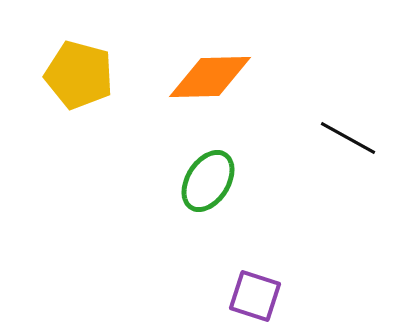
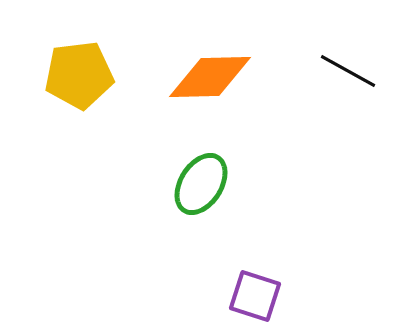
yellow pentagon: rotated 22 degrees counterclockwise
black line: moved 67 px up
green ellipse: moved 7 px left, 3 px down
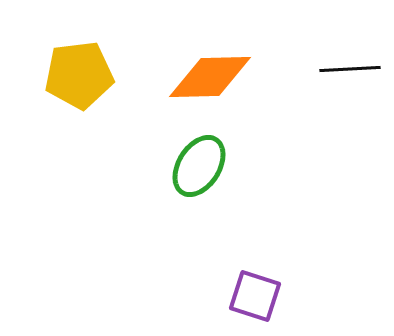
black line: moved 2 px right, 2 px up; rotated 32 degrees counterclockwise
green ellipse: moved 2 px left, 18 px up
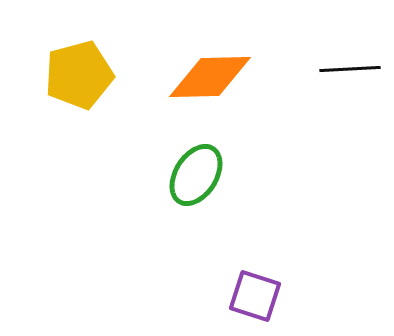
yellow pentagon: rotated 8 degrees counterclockwise
green ellipse: moved 3 px left, 9 px down
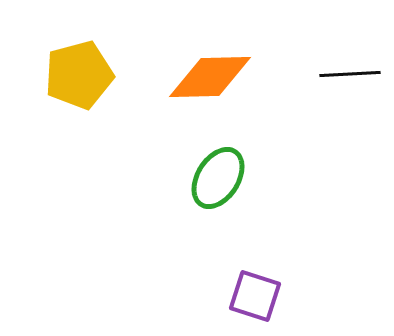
black line: moved 5 px down
green ellipse: moved 22 px right, 3 px down
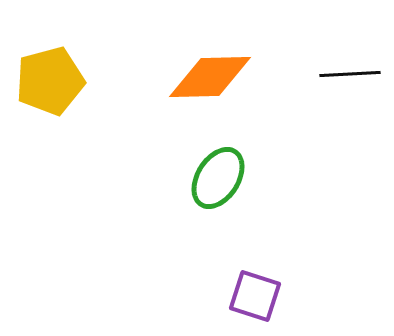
yellow pentagon: moved 29 px left, 6 px down
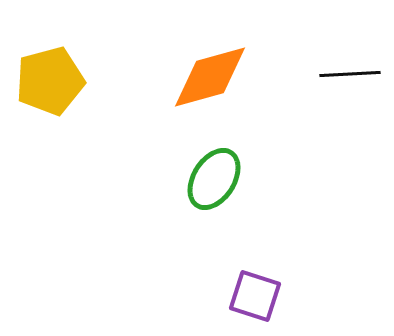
orange diamond: rotated 14 degrees counterclockwise
green ellipse: moved 4 px left, 1 px down
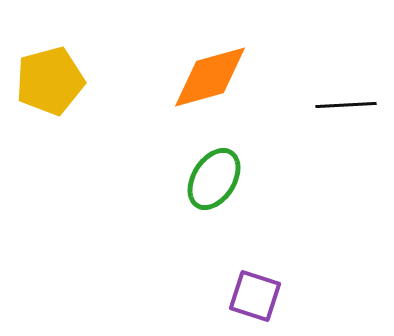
black line: moved 4 px left, 31 px down
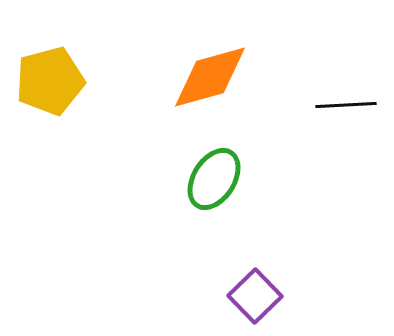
purple square: rotated 28 degrees clockwise
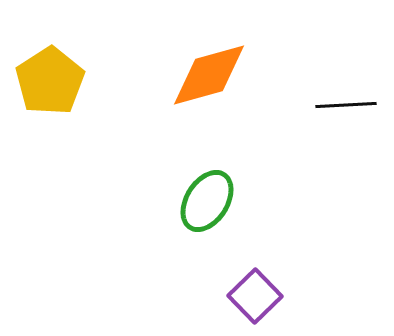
orange diamond: moved 1 px left, 2 px up
yellow pentagon: rotated 18 degrees counterclockwise
green ellipse: moved 7 px left, 22 px down
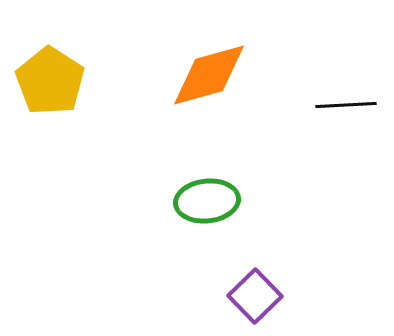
yellow pentagon: rotated 6 degrees counterclockwise
green ellipse: rotated 52 degrees clockwise
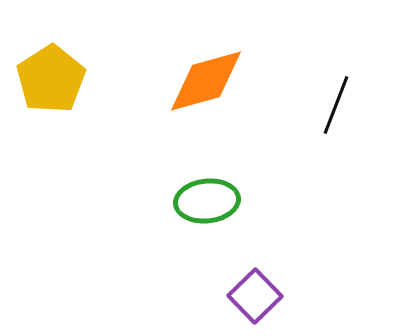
orange diamond: moved 3 px left, 6 px down
yellow pentagon: moved 1 px right, 2 px up; rotated 6 degrees clockwise
black line: moved 10 px left; rotated 66 degrees counterclockwise
